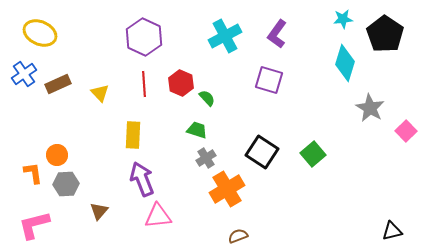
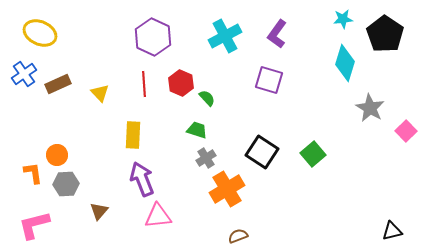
purple hexagon: moved 9 px right
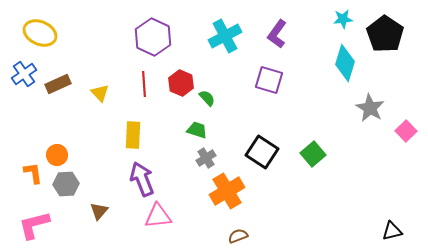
orange cross: moved 2 px down
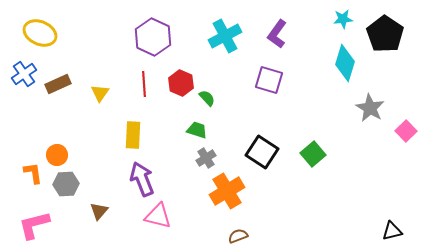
yellow triangle: rotated 18 degrees clockwise
pink triangle: rotated 20 degrees clockwise
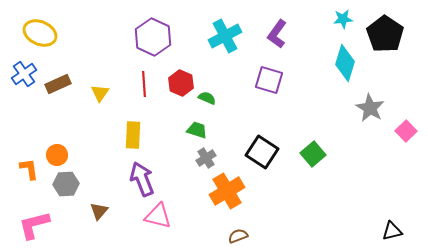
green semicircle: rotated 24 degrees counterclockwise
orange L-shape: moved 4 px left, 4 px up
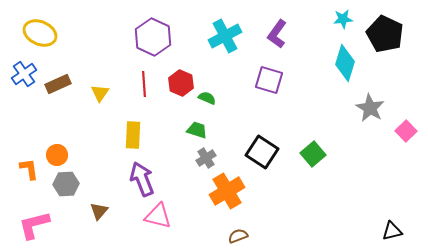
black pentagon: rotated 9 degrees counterclockwise
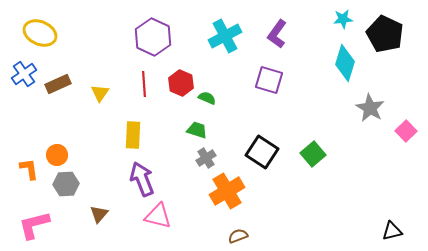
brown triangle: moved 3 px down
